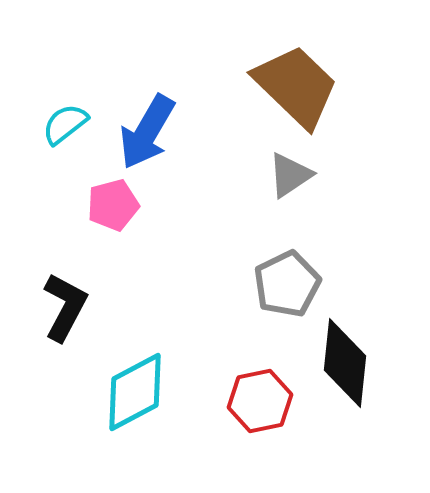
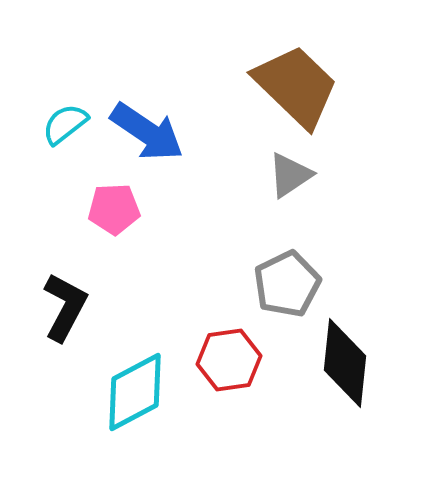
blue arrow: rotated 86 degrees counterclockwise
pink pentagon: moved 1 px right, 4 px down; rotated 12 degrees clockwise
red hexagon: moved 31 px left, 41 px up; rotated 4 degrees clockwise
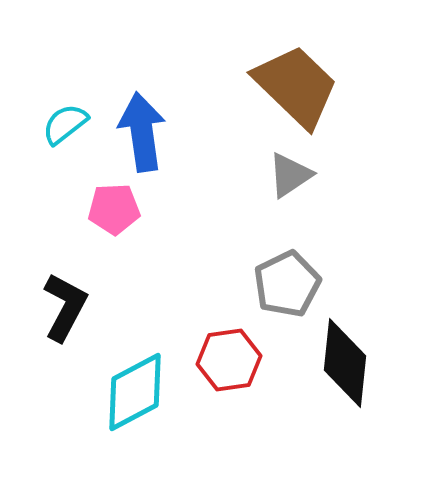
blue arrow: moved 5 px left; rotated 132 degrees counterclockwise
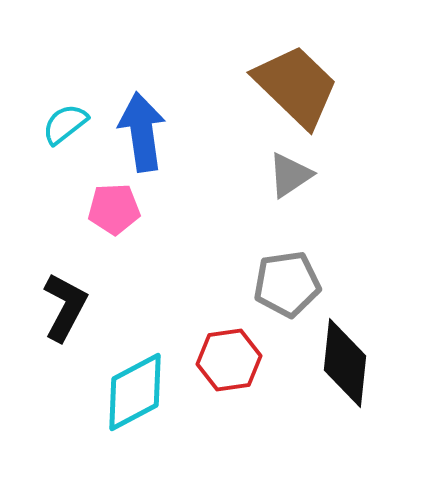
gray pentagon: rotated 18 degrees clockwise
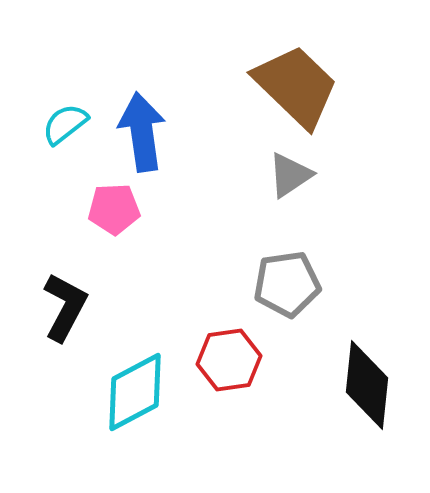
black diamond: moved 22 px right, 22 px down
